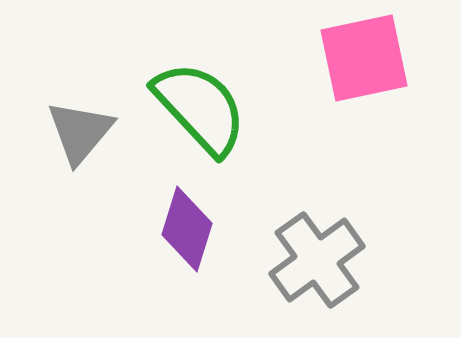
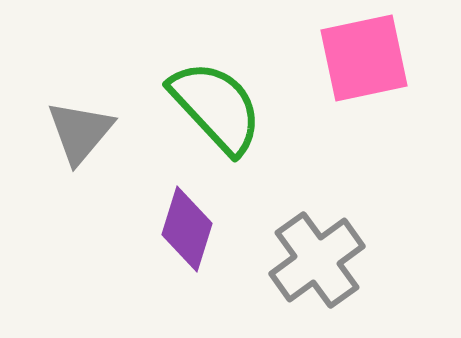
green semicircle: moved 16 px right, 1 px up
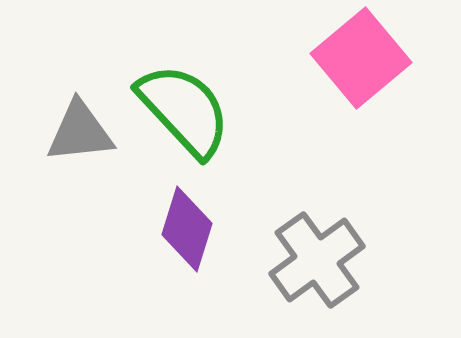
pink square: moved 3 px left; rotated 28 degrees counterclockwise
green semicircle: moved 32 px left, 3 px down
gray triangle: rotated 44 degrees clockwise
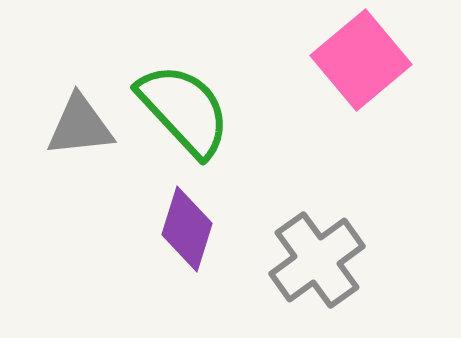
pink square: moved 2 px down
gray triangle: moved 6 px up
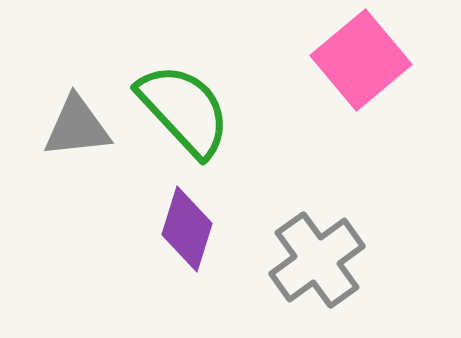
gray triangle: moved 3 px left, 1 px down
